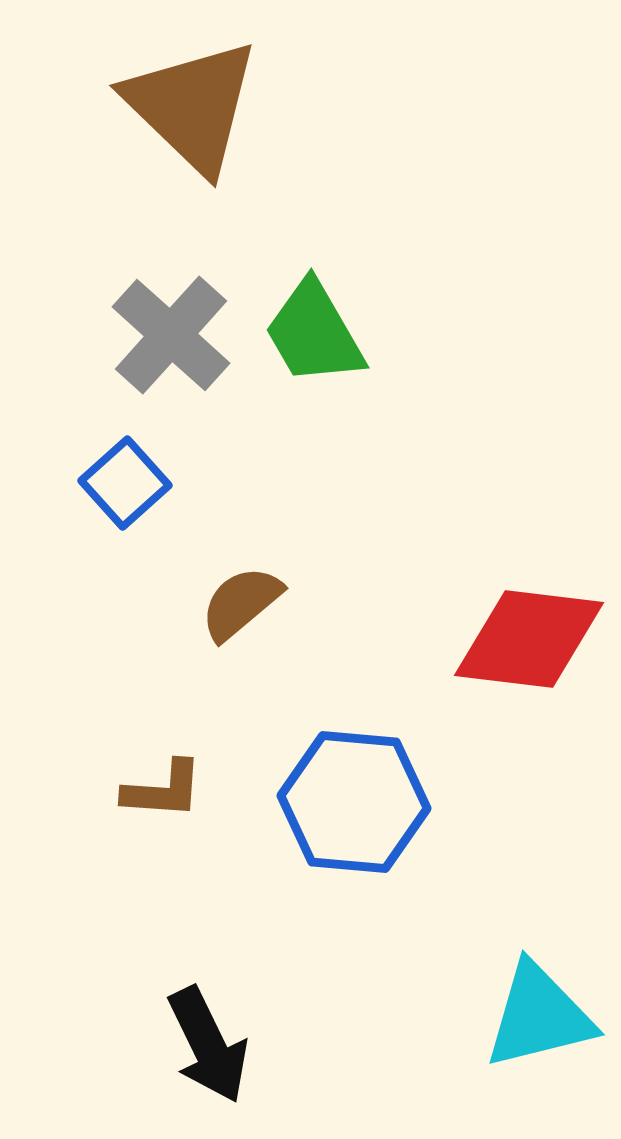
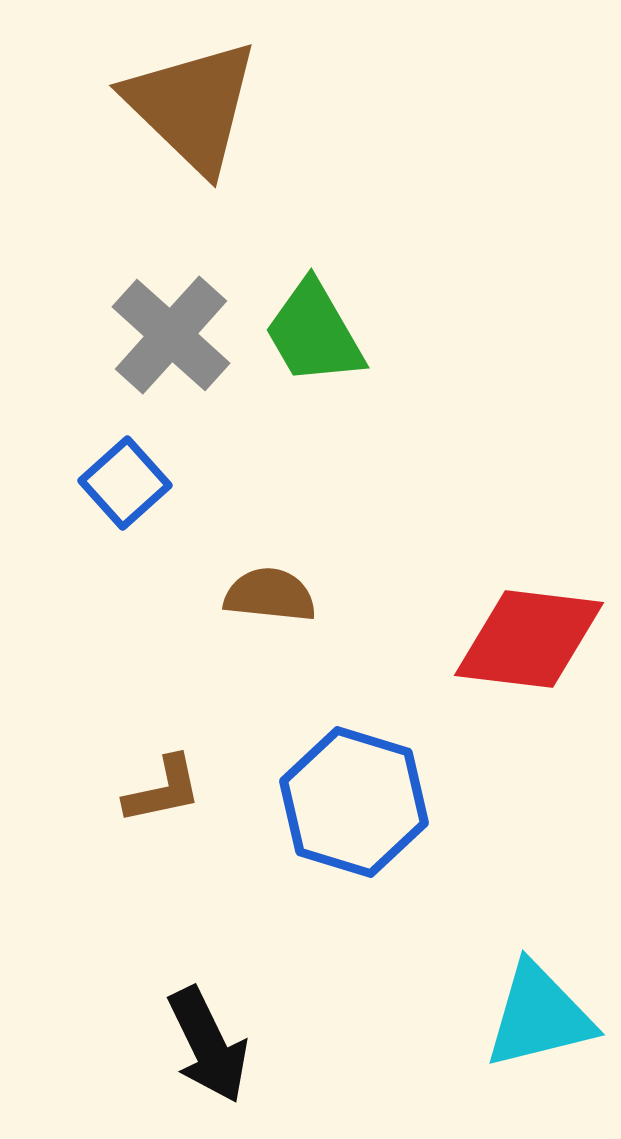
brown semicircle: moved 29 px right, 8 px up; rotated 46 degrees clockwise
brown L-shape: rotated 16 degrees counterclockwise
blue hexagon: rotated 12 degrees clockwise
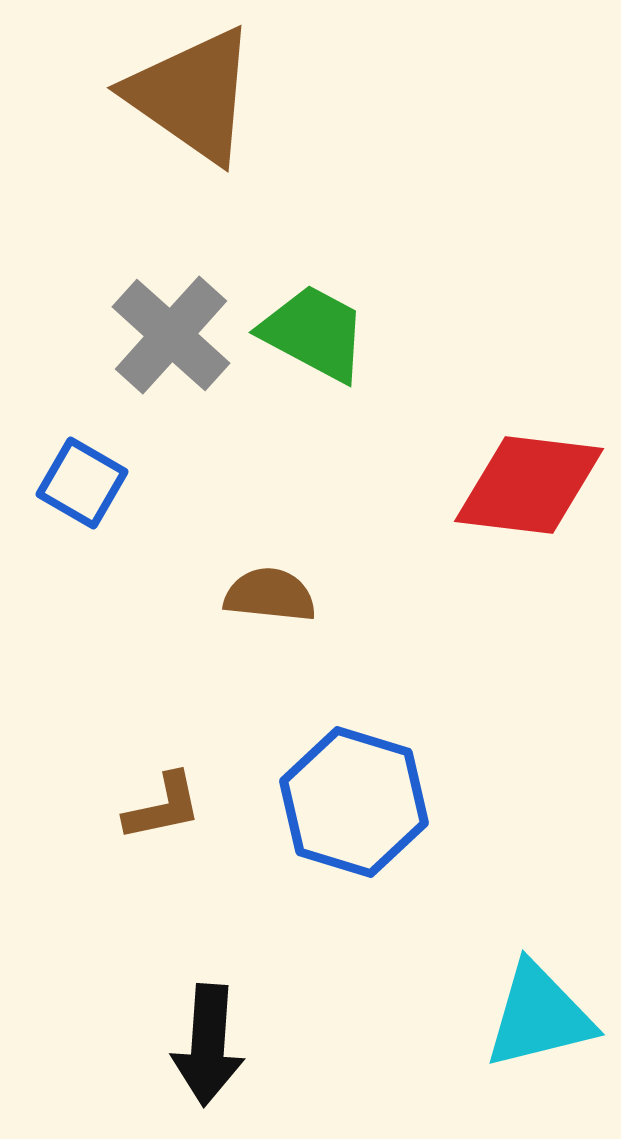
brown triangle: moved 11 px up; rotated 9 degrees counterclockwise
green trapezoid: rotated 148 degrees clockwise
blue square: moved 43 px left; rotated 18 degrees counterclockwise
red diamond: moved 154 px up
brown L-shape: moved 17 px down
black arrow: rotated 30 degrees clockwise
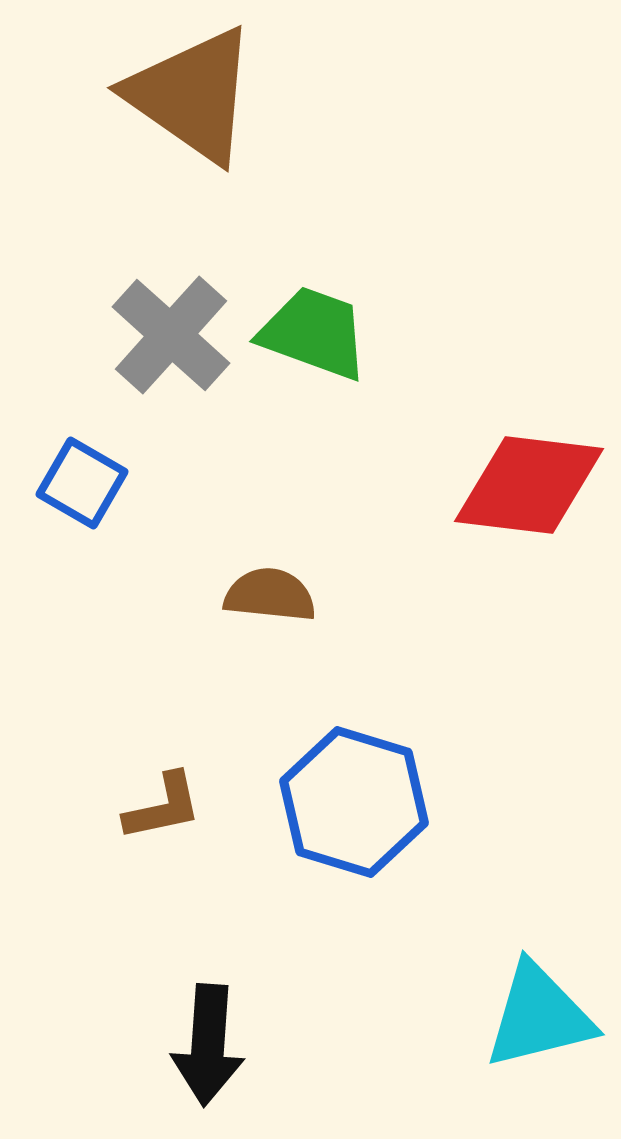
green trapezoid: rotated 8 degrees counterclockwise
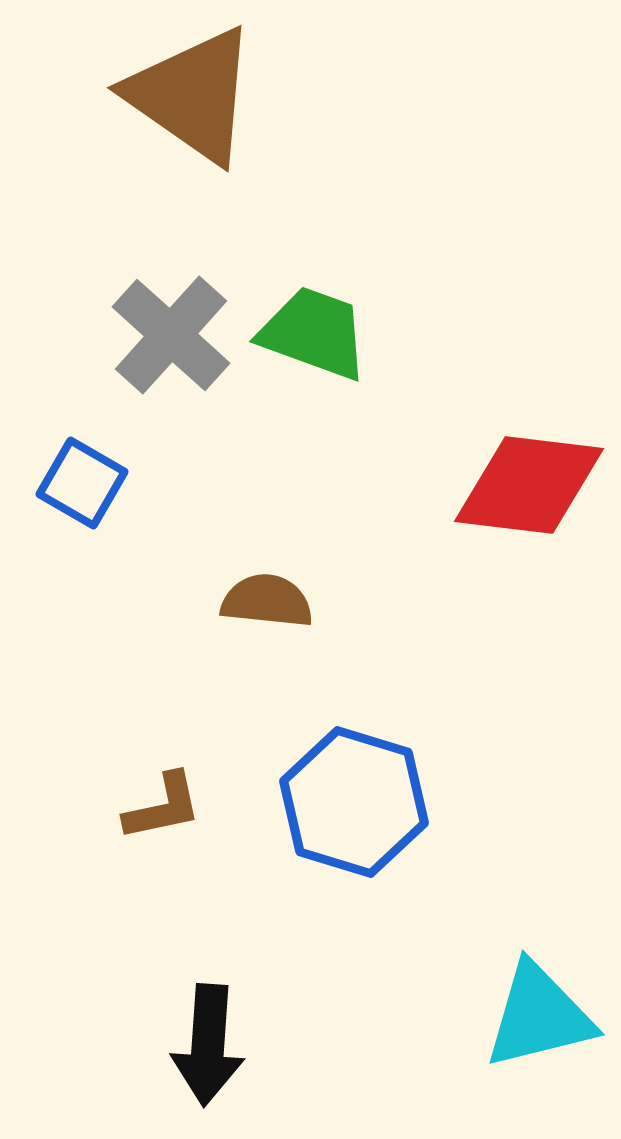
brown semicircle: moved 3 px left, 6 px down
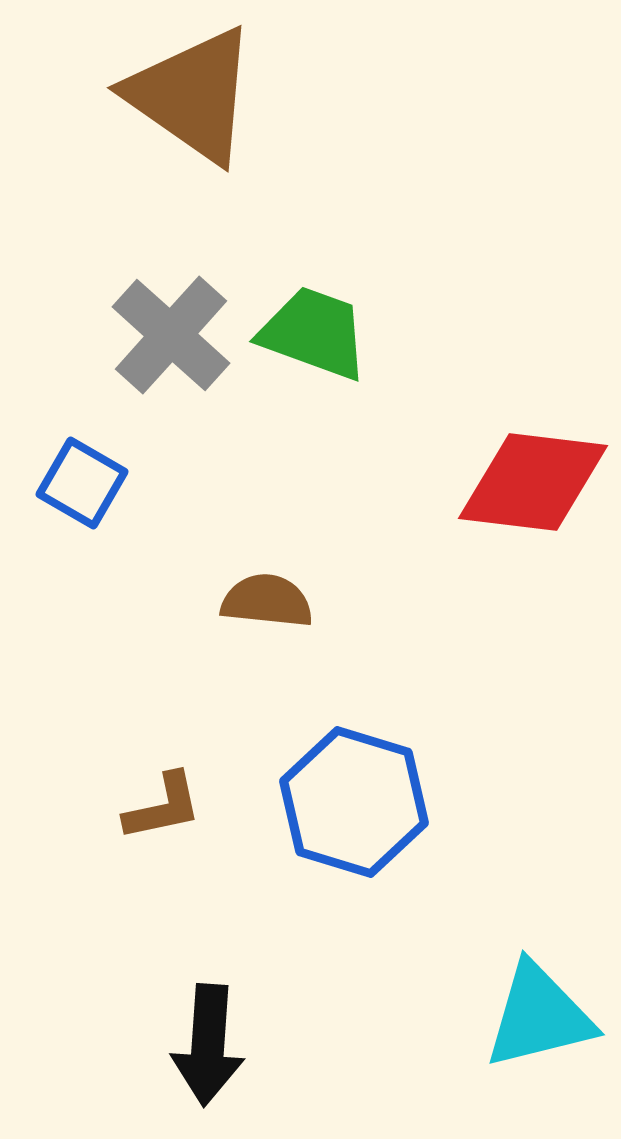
red diamond: moved 4 px right, 3 px up
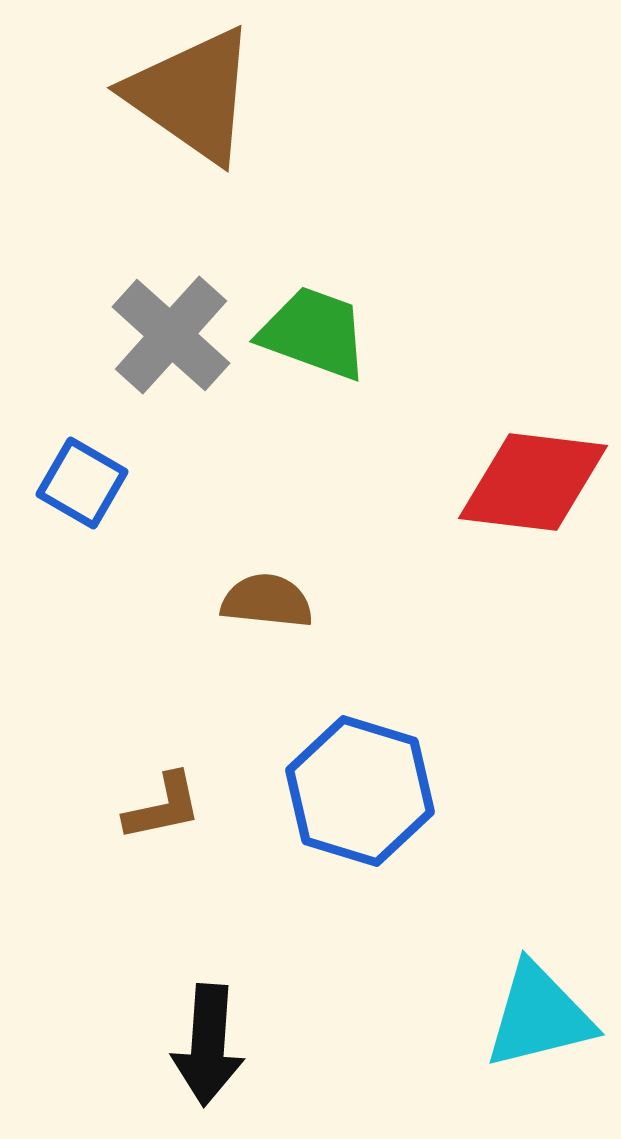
blue hexagon: moved 6 px right, 11 px up
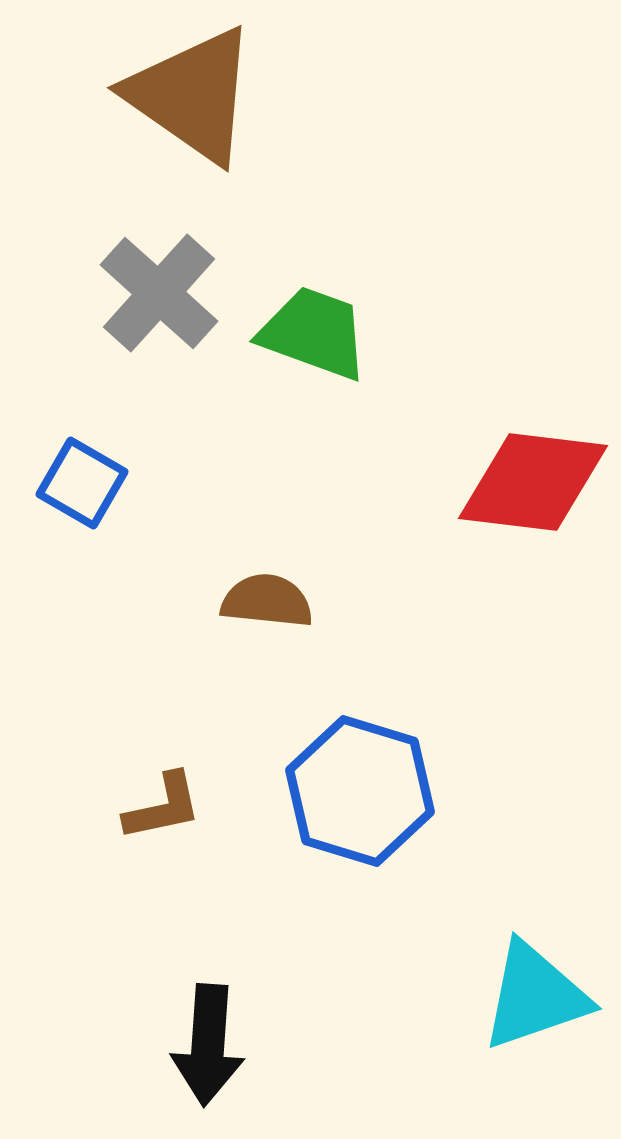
gray cross: moved 12 px left, 42 px up
cyan triangle: moved 4 px left, 20 px up; rotated 5 degrees counterclockwise
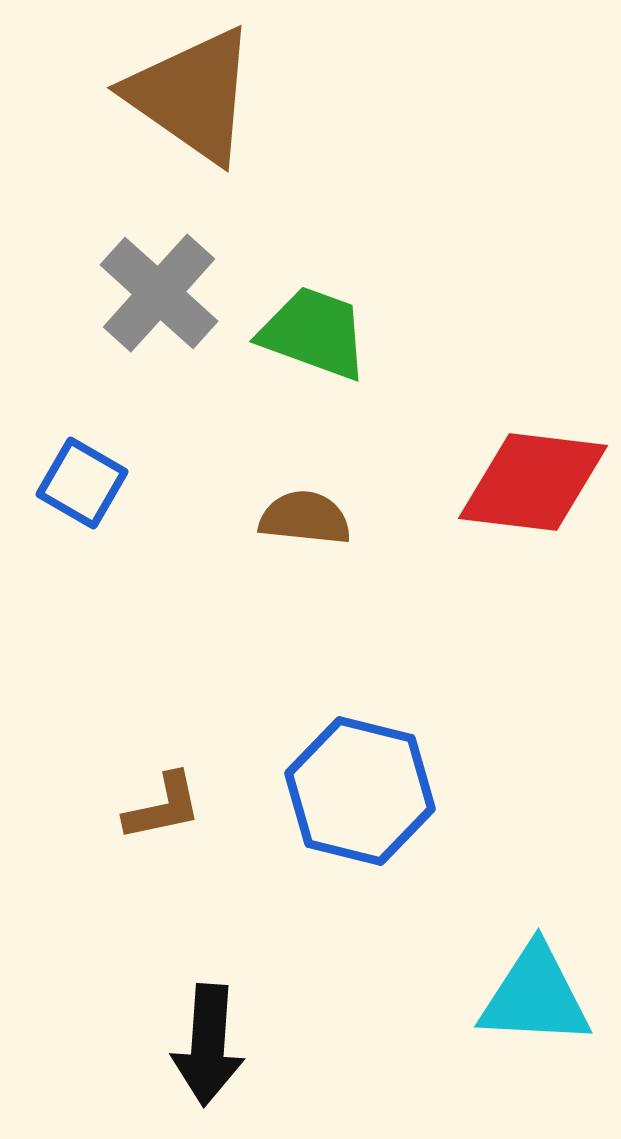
brown semicircle: moved 38 px right, 83 px up
blue hexagon: rotated 3 degrees counterclockwise
cyan triangle: rotated 22 degrees clockwise
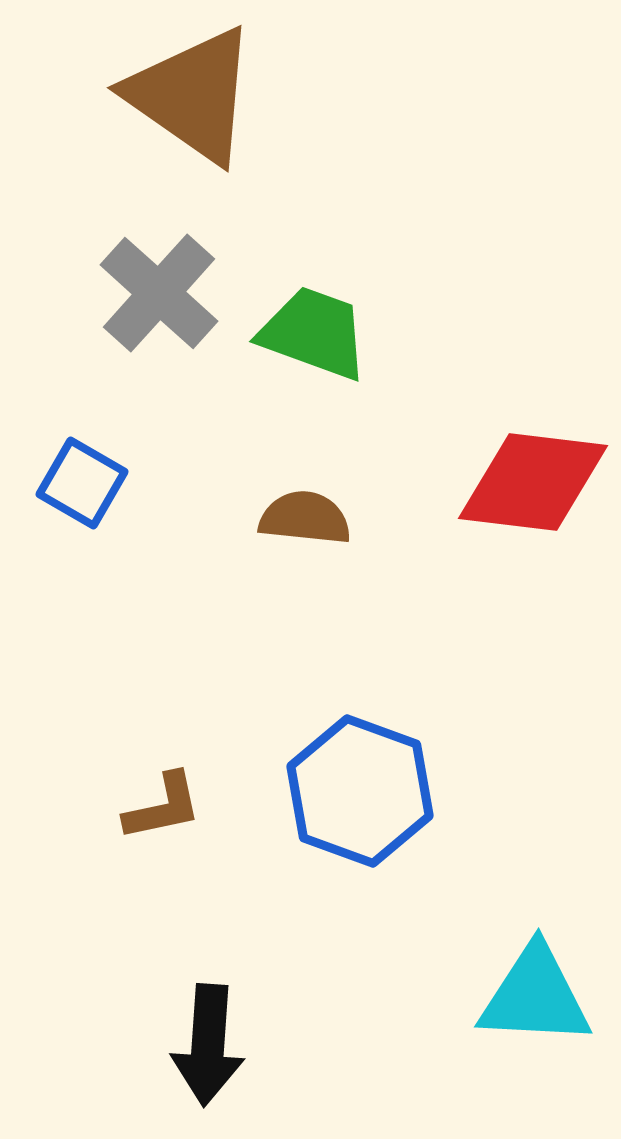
blue hexagon: rotated 6 degrees clockwise
